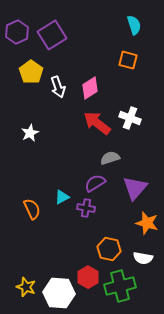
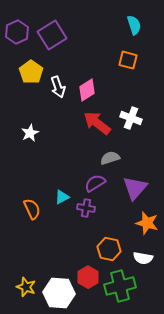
pink diamond: moved 3 px left, 2 px down
white cross: moved 1 px right
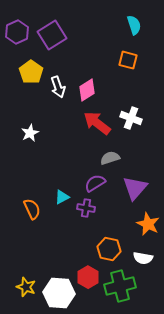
orange star: moved 1 px right, 1 px down; rotated 10 degrees clockwise
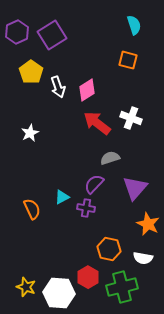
purple semicircle: moved 1 px left, 1 px down; rotated 15 degrees counterclockwise
green cross: moved 2 px right, 1 px down
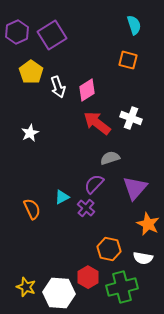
purple cross: rotated 30 degrees clockwise
